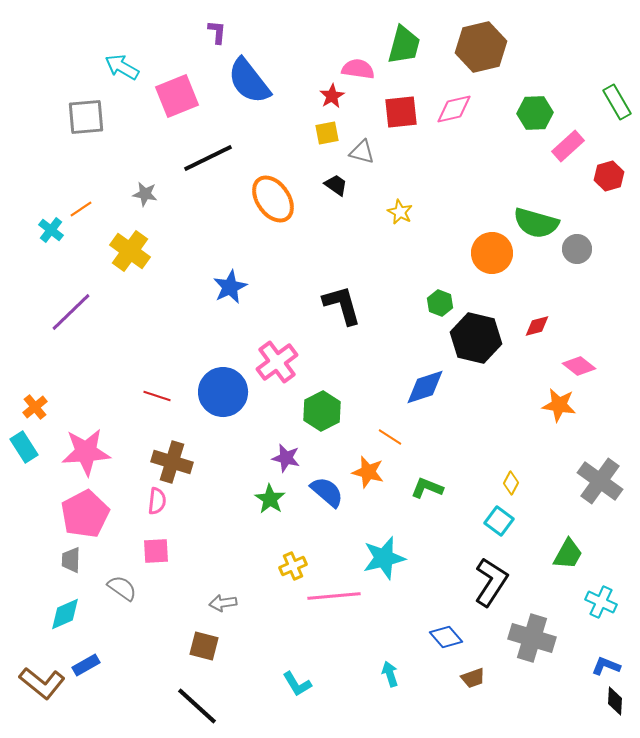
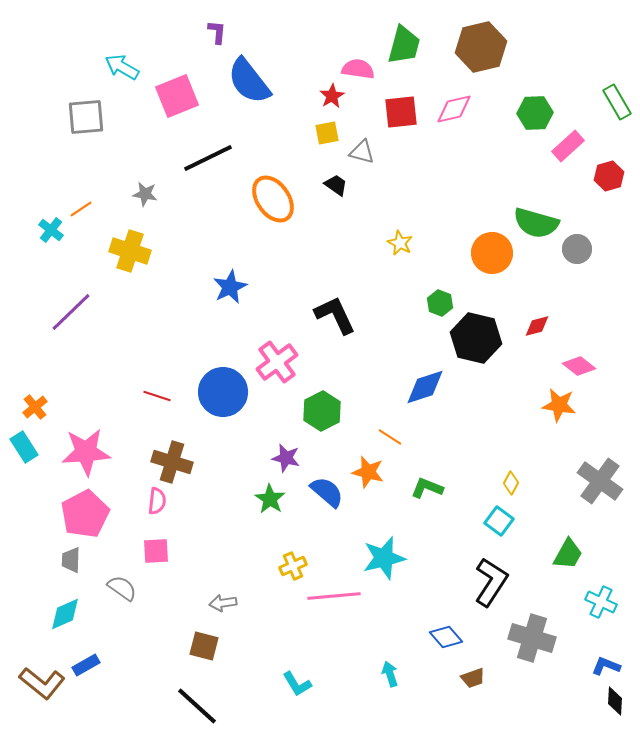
yellow star at (400, 212): moved 31 px down
yellow cross at (130, 251): rotated 18 degrees counterclockwise
black L-shape at (342, 305): moved 7 px left, 10 px down; rotated 9 degrees counterclockwise
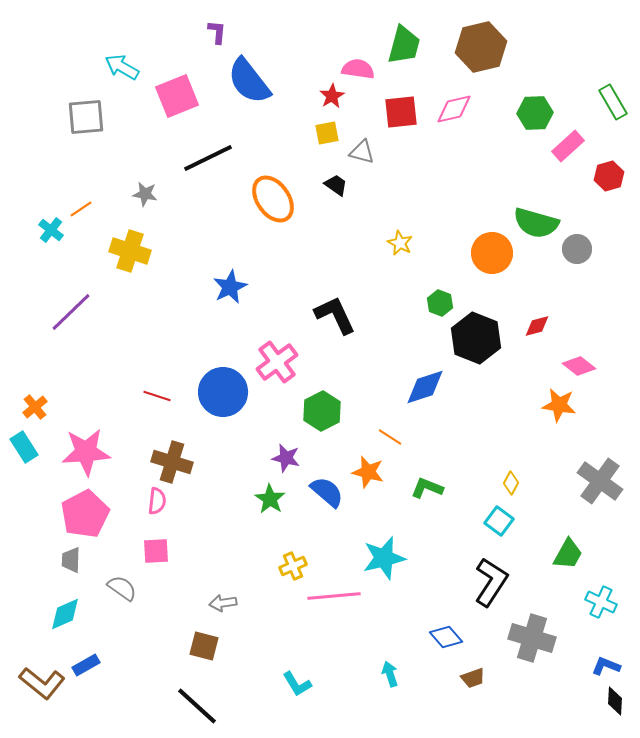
green rectangle at (617, 102): moved 4 px left
black hexagon at (476, 338): rotated 9 degrees clockwise
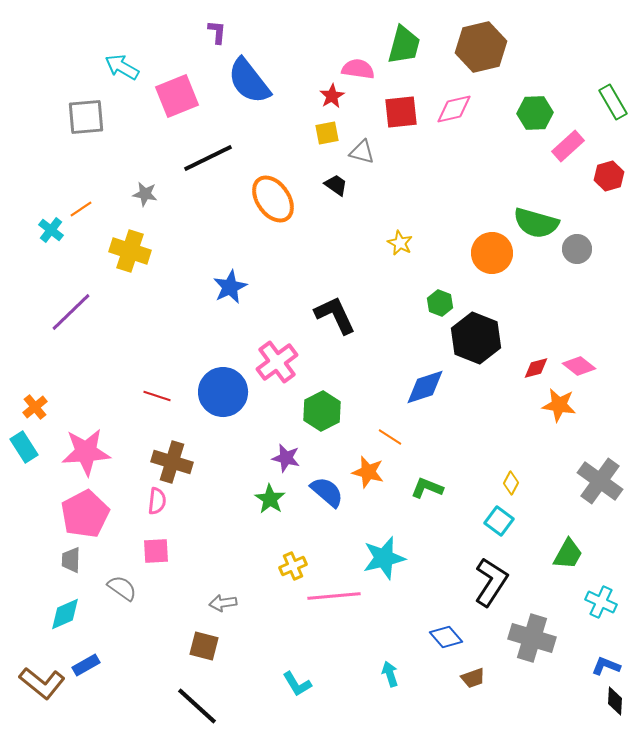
red diamond at (537, 326): moved 1 px left, 42 px down
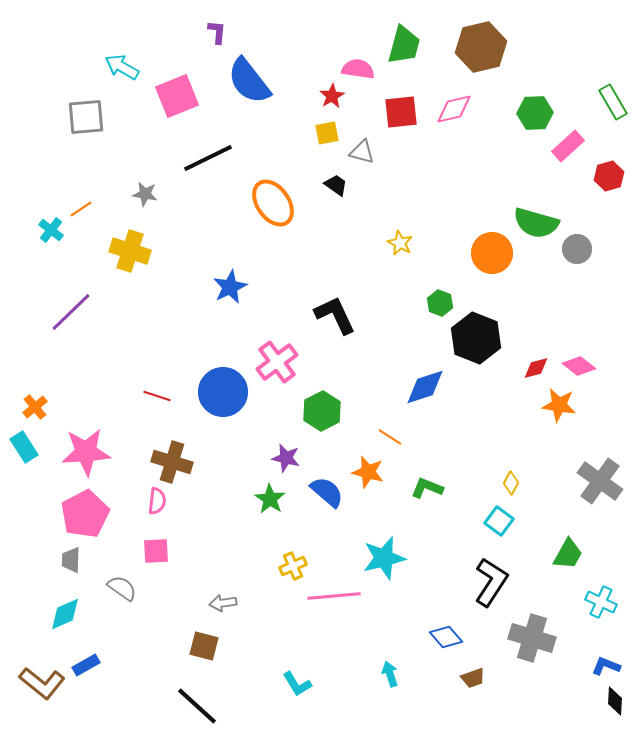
orange ellipse at (273, 199): moved 4 px down
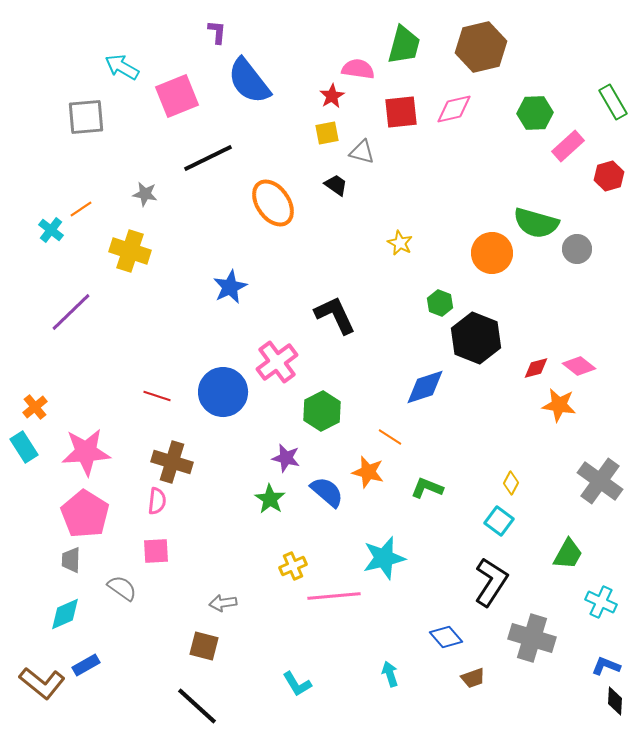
pink pentagon at (85, 514): rotated 12 degrees counterclockwise
